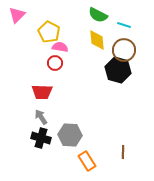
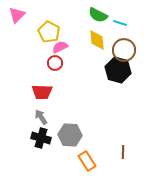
cyan line: moved 4 px left, 2 px up
pink semicircle: rotated 35 degrees counterclockwise
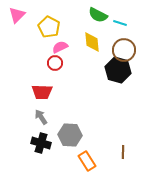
yellow pentagon: moved 5 px up
yellow diamond: moved 5 px left, 2 px down
black cross: moved 5 px down
